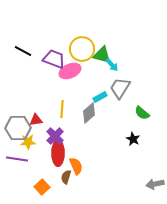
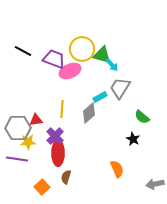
green semicircle: moved 4 px down
orange semicircle: moved 41 px right, 3 px down
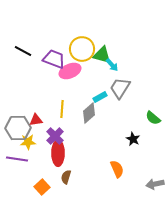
green semicircle: moved 11 px right, 1 px down
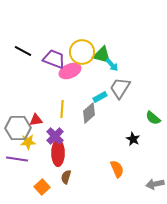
yellow circle: moved 3 px down
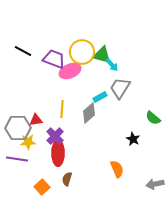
brown semicircle: moved 1 px right, 2 px down
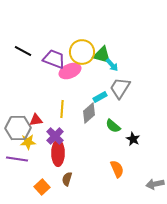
green semicircle: moved 40 px left, 8 px down
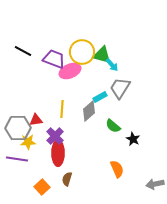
gray diamond: moved 2 px up
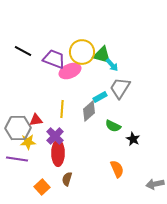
green semicircle: rotated 14 degrees counterclockwise
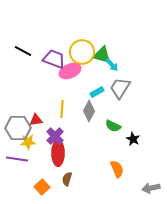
cyan rectangle: moved 3 px left, 5 px up
gray diamond: rotated 20 degrees counterclockwise
gray arrow: moved 4 px left, 4 px down
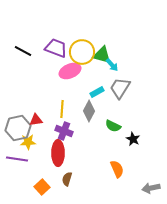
purple trapezoid: moved 2 px right, 11 px up
gray hexagon: rotated 10 degrees counterclockwise
purple cross: moved 9 px right, 5 px up; rotated 24 degrees counterclockwise
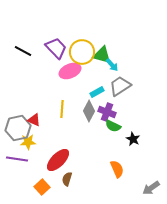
purple trapezoid: rotated 25 degrees clockwise
gray trapezoid: moved 2 px up; rotated 25 degrees clockwise
red triangle: moved 2 px left; rotated 32 degrees clockwise
purple cross: moved 43 px right, 19 px up
red ellipse: moved 7 px down; rotated 45 degrees clockwise
gray arrow: rotated 24 degrees counterclockwise
